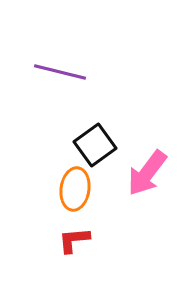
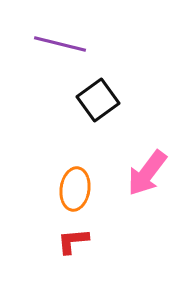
purple line: moved 28 px up
black square: moved 3 px right, 45 px up
red L-shape: moved 1 px left, 1 px down
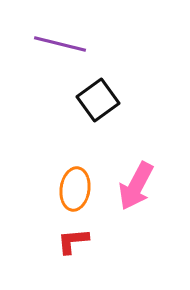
pink arrow: moved 11 px left, 13 px down; rotated 9 degrees counterclockwise
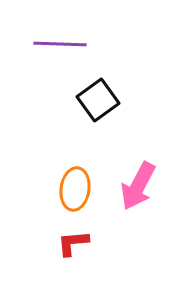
purple line: rotated 12 degrees counterclockwise
pink arrow: moved 2 px right
red L-shape: moved 2 px down
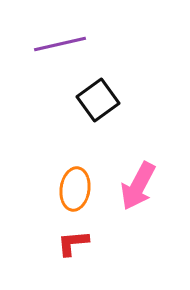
purple line: rotated 15 degrees counterclockwise
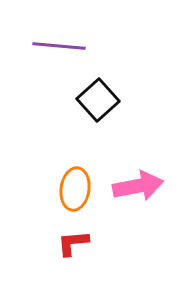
purple line: moved 1 px left, 2 px down; rotated 18 degrees clockwise
black square: rotated 6 degrees counterclockwise
pink arrow: rotated 129 degrees counterclockwise
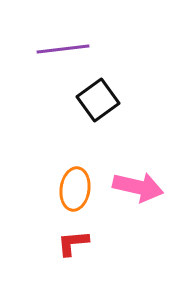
purple line: moved 4 px right, 3 px down; rotated 12 degrees counterclockwise
black square: rotated 6 degrees clockwise
pink arrow: moved 1 px down; rotated 24 degrees clockwise
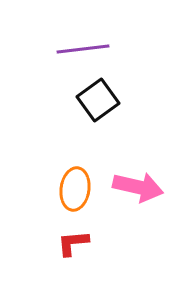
purple line: moved 20 px right
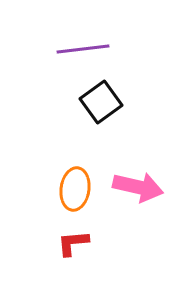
black square: moved 3 px right, 2 px down
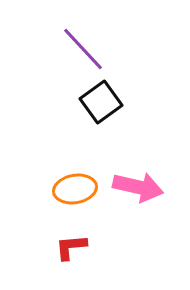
purple line: rotated 54 degrees clockwise
orange ellipse: rotated 72 degrees clockwise
red L-shape: moved 2 px left, 4 px down
